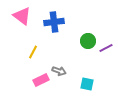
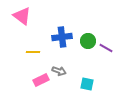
blue cross: moved 8 px right, 15 px down
purple line: rotated 56 degrees clockwise
yellow line: rotated 64 degrees clockwise
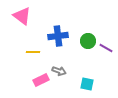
blue cross: moved 4 px left, 1 px up
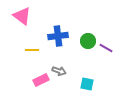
yellow line: moved 1 px left, 2 px up
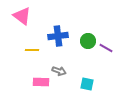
pink rectangle: moved 2 px down; rotated 28 degrees clockwise
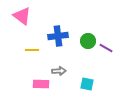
gray arrow: rotated 24 degrees counterclockwise
pink rectangle: moved 2 px down
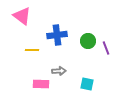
blue cross: moved 1 px left, 1 px up
purple line: rotated 40 degrees clockwise
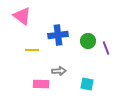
blue cross: moved 1 px right
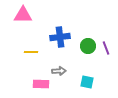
pink triangle: moved 1 px right, 1 px up; rotated 36 degrees counterclockwise
blue cross: moved 2 px right, 2 px down
green circle: moved 5 px down
yellow line: moved 1 px left, 2 px down
cyan square: moved 2 px up
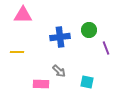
green circle: moved 1 px right, 16 px up
yellow line: moved 14 px left
gray arrow: rotated 48 degrees clockwise
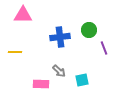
purple line: moved 2 px left
yellow line: moved 2 px left
cyan square: moved 5 px left, 2 px up; rotated 24 degrees counterclockwise
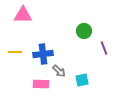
green circle: moved 5 px left, 1 px down
blue cross: moved 17 px left, 17 px down
